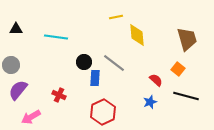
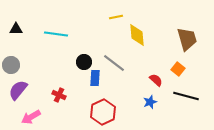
cyan line: moved 3 px up
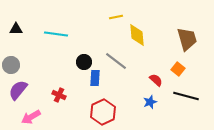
gray line: moved 2 px right, 2 px up
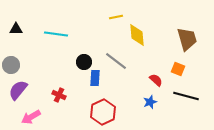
orange square: rotated 16 degrees counterclockwise
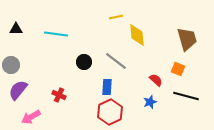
blue rectangle: moved 12 px right, 9 px down
red hexagon: moved 7 px right
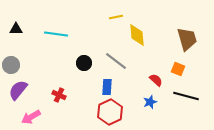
black circle: moved 1 px down
